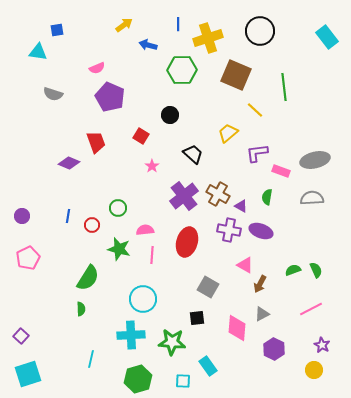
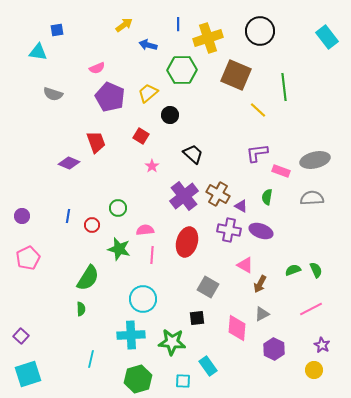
yellow line at (255, 110): moved 3 px right
yellow trapezoid at (228, 133): moved 80 px left, 40 px up
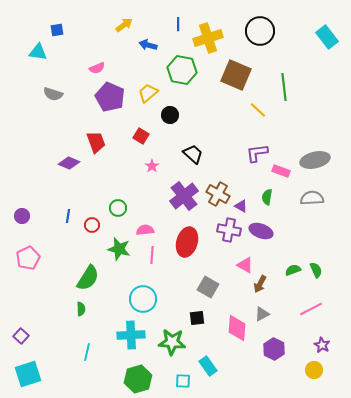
green hexagon at (182, 70): rotated 12 degrees clockwise
cyan line at (91, 359): moved 4 px left, 7 px up
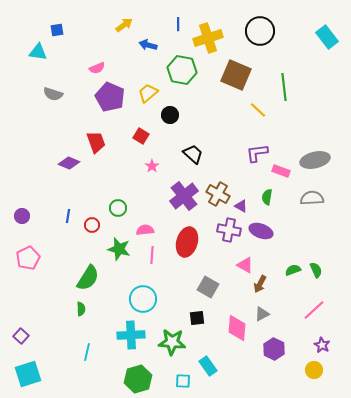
pink line at (311, 309): moved 3 px right, 1 px down; rotated 15 degrees counterclockwise
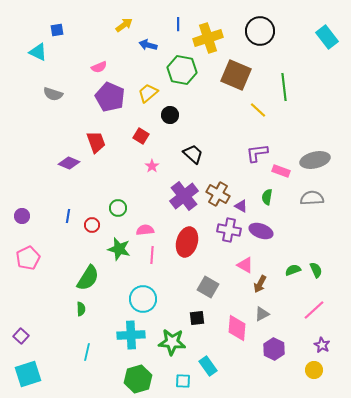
cyan triangle at (38, 52): rotated 18 degrees clockwise
pink semicircle at (97, 68): moved 2 px right, 1 px up
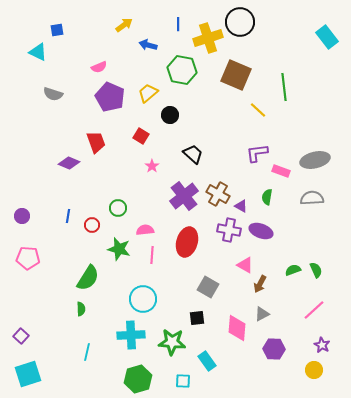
black circle at (260, 31): moved 20 px left, 9 px up
pink pentagon at (28, 258): rotated 30 degrees clockwise
purple hexagon at (274, 349): rotated 25 degrees counterclockwise
cyan rectangle at (208, 366): moved 1 px left, 5 px up
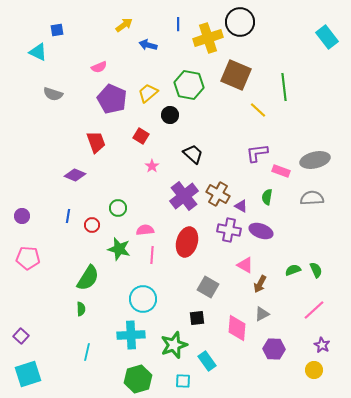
green hexagon at (182, 70): moved 7 px right, 15 px down
purple pentagon at (110, 97): moved 2 px right, 2 px down
purple diamond at (69, 163): moved 6 px right, 12 px down
green star at (172, 342): moved 2 px right, 3 px down; rotated 24 degrees counterclockwise
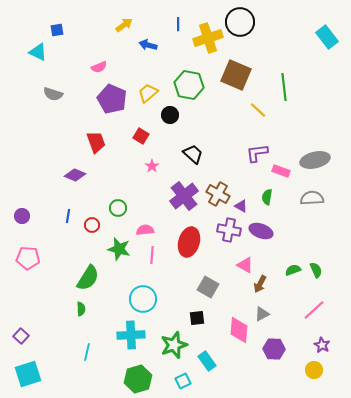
red ellipse at (187, 242): moved 2 px right
pink diamond at (237, 328): moved 2 px right, 2 px down
cyan square at (183, 381): rotated 28 degrees counterclockwise
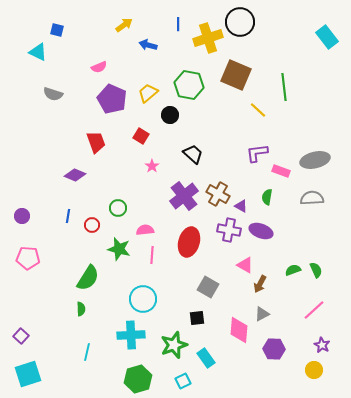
blue square at (57, 30): rotated 24 degrees clockwise
cyan rectangle at (207, 361): moved 1 px left, 3 px up
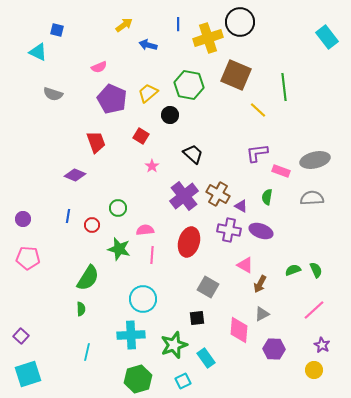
purple circle at (22, 216): moved 1 px right, 3 px down
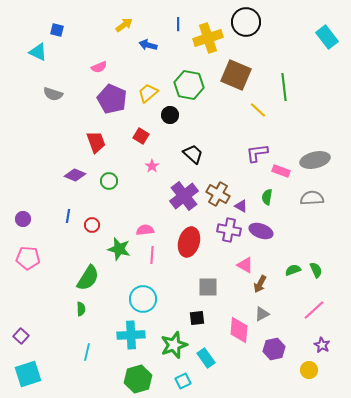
black circle at (240, 22): moved 6 px right
green circle at (118, 208): moved 9 px left, 27 px up
gray square at (208, 287): rotated 30 degrees counterclockwise
purple hexagon at (274, 349): rotated 15 degrees counterclockwise
yellow circle at (314, 370): moved 5 px left
